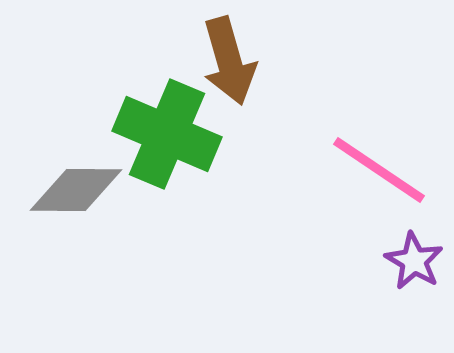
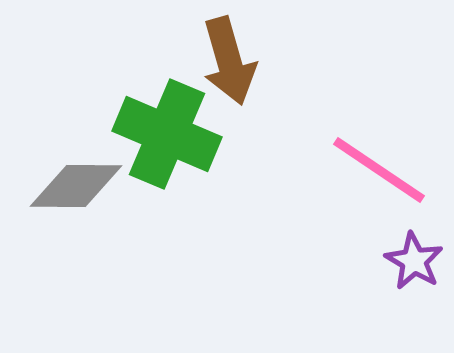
gray diamond: moved 4 px up
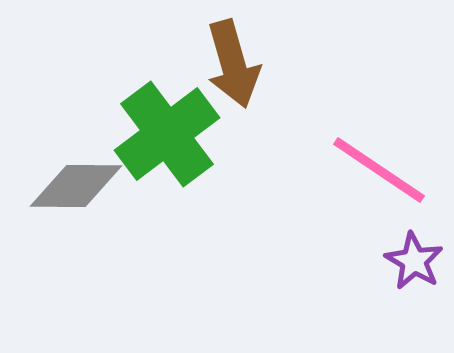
brown arrow: moved 4 px right, 3 px down
green cross: rotated 30 degrees clockwise
